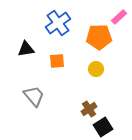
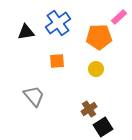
black triangle: moved 17 px up
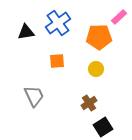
gray trapezoid: rotated 15 degrees clockwise
brown cross: moved 6 px up
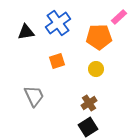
orange square: rotated 14 degrees counterclockwise
black square: moved 15 px left
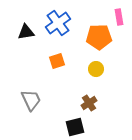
pink rectangle: rotated 56 degrees counterclockwise
gray trapezoid: moved 3 px left, 4 px down
black square: moved 13 px left; rotated 18 degrees clockwise
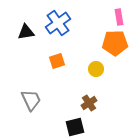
orange pentagon: moved 16 px right, 6 px down
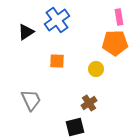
blue cross: moved 1 px left, 3 px up
black triangle: rotated 24 degrees counterclockwise
orange square: rotated 21 degrees clockwise
